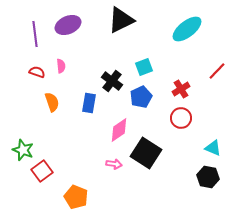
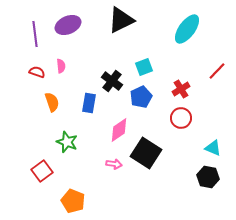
cyan ellipse: rotated 16 degrees counterclockwise
green star: moved 44 px right, 8 px up
orange pentagon: moved 3 px left, 4 px down
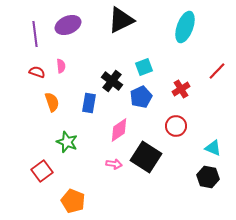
cyan ellipse: moved 2 px left, 2 px up; rotated 16 degrees counterclockwise
red circle: moved 5 px left, 8 px down
black square: moved 4 px down
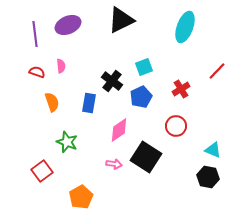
cyan triangle: moved 2 px down
orange pentagon: moved 8 px right, 4 px up; rotated 20 degrees clockwise
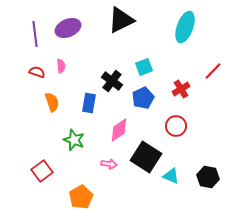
purple ellipse: moved 3 px down
red line: moved 4 px left
blue pentagon: moved 2 px right, 1 px down
green star: moved 7 px right, 2 px up
cyan triangle: moved 42 px left, 26 px down
pink arrow: moved 5 px left
